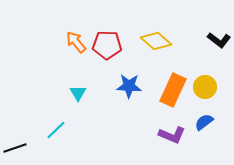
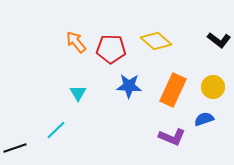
red pentagon: moved 4 px right, 4 px down
yellow circle: moved 8 px right
blue semicircle: moved 3 px up; rotated 18 degrees clockwise
purple L-shape: moved 2 px down
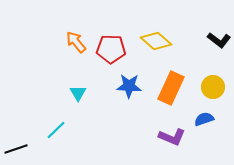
orange rectangle: moved 2 px left, 2 px up
black line: moved 1 px right, 1 px down
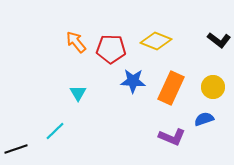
yellow diamond: rotated 20 degrees counterclockwise
blue star: moved 4 px right, 5 px up
cyan line: moved 1 px left, 1 px down
